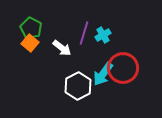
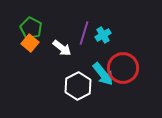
cyan arrow: rotated 75 degrees counterclockwise
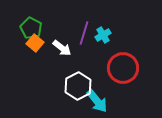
orange square: moved 5 px right
cyan arrow: moved 6 px left, 27 px down
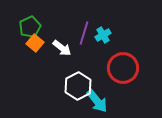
green pentagon: moved 1 px left, 1 px up; rotated 20 degrees clockwise
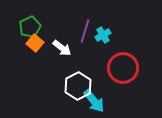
purple line: moved 1 px right, 2 px up
cyan arrow: moved 3 px left
